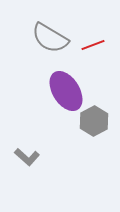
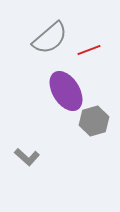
gray semicircle: rotated 72 degrees counterclockwise
red line: moved 4 px left, 5 px down
gray hexagon: rotated 12 degrees clockwise
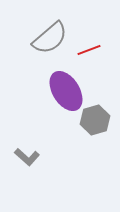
gray hexagon: moved 1 px right, 1 px up
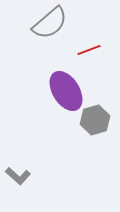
gray semicircle: moved 15 px up
gray L-shape: moved 9 px left, 19 px down
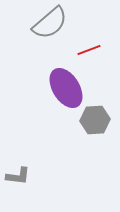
purple ellipse: moved 3 px up
gray hexagon: rotated 12 degrees clockwise
gray L-shape: rotated 35 degrees counterclockwise
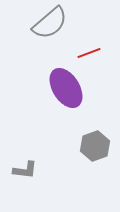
red line: moved 3 px down
gray hexagon: moved 26 px down; rotated 16 degrees counterclockwise
gray L-shape: moved 7 px right, 6 px up
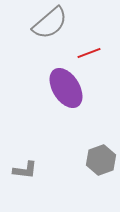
gray hexagon: moved 6 px right, 14 px down
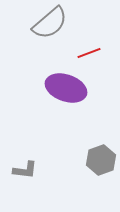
purple ellipse: rotated 39 degrees counterclockwise
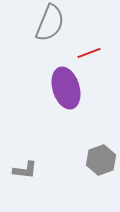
gray semicircle: rotated 27 degrees counterclockwise
purple ellipse: rotated 54 degrees clockwise
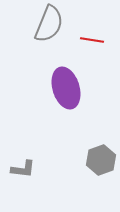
gray semicircle: moved 1 px left, 1 px down
red line: moved 3 px right, 13 px up; rotated 30 degrees clockwise
gray L-shape: moved 2 px left, 1 px up
